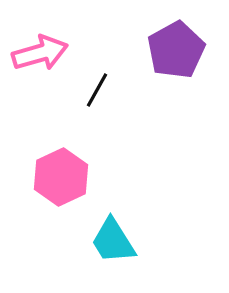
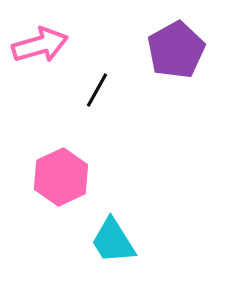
pink arrow: moved 8 px up
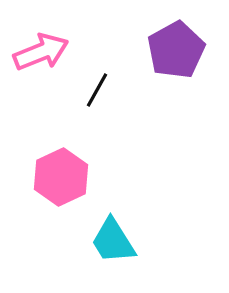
pink arrow: moved 1 px right, 7 px down; rotated 6 degrees counterclockwise
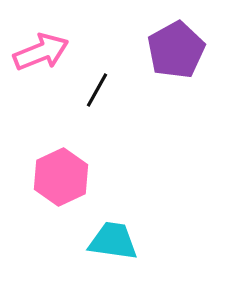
cyan trapezoid: rotated 130 degrees clockwise
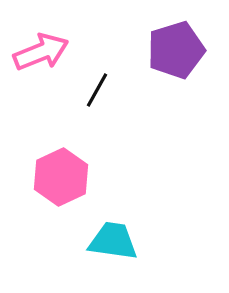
purple pentagon: rotated 12 degrees clockwise
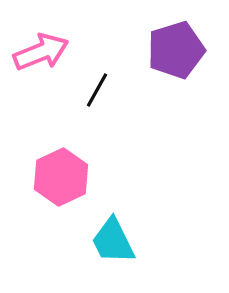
cyan trapezoid: rotated 124 degrees counterclockwise
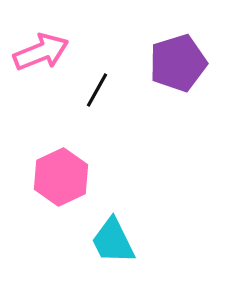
purple pentagon: moved 2 px right, 13 px down
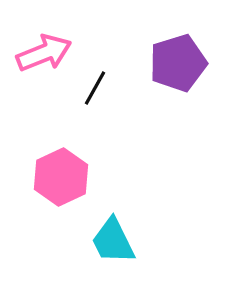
pink arrow: moved 3 px right, 1 px down
black line: moved 2 px left, 2 px up
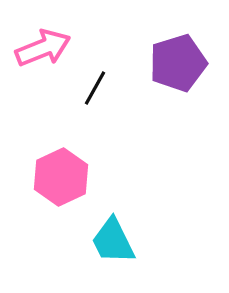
pink arrow: moved 1 px left, 5 px up
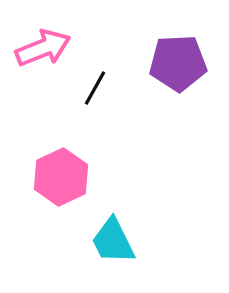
purple pentagon: rotated 14 degrees clockwise
